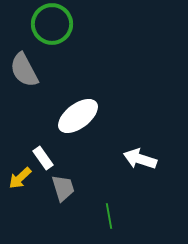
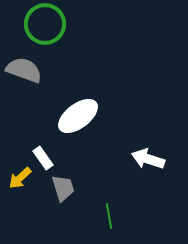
green circle: moved 7 px left
gray semicircle: rotated 138 degrees clockwise
white arrow: moved 8 px right
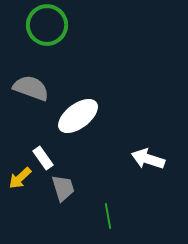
green circle: moved 2 px right, 1 px down
gray semicircle: moved 7 px right, 18 px down
green line: moved 1 px left
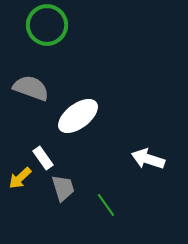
green line: moved 2 px left, 11 px up; rotated 25 degrees counterclockwise
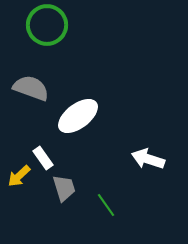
yellow arrow: moved 1 px left, 2 px up
gray trapezoid: moved 1 px right
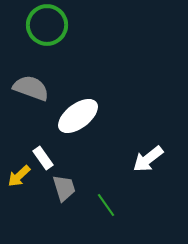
white arrow: rotated 56 degrees counterclockwise
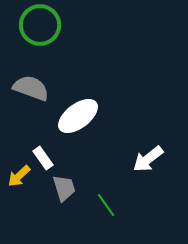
green circle: moved 7 px left
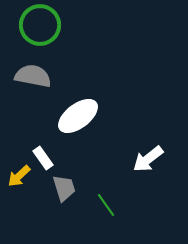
gray semicircle: moved 2 px right, 12 px up; rotated 9 degrees counterclockwise
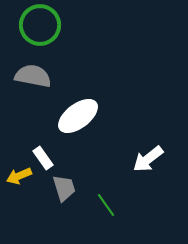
yellow arrow: rotated 20 degrees clockwise
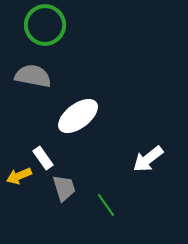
green circle: moved 5 px right
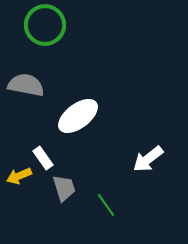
gray semicircle: moved 7 px left, 9 px down
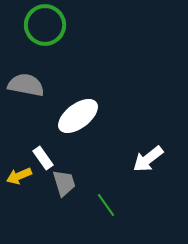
gray trapezoid: moved 5 px up
